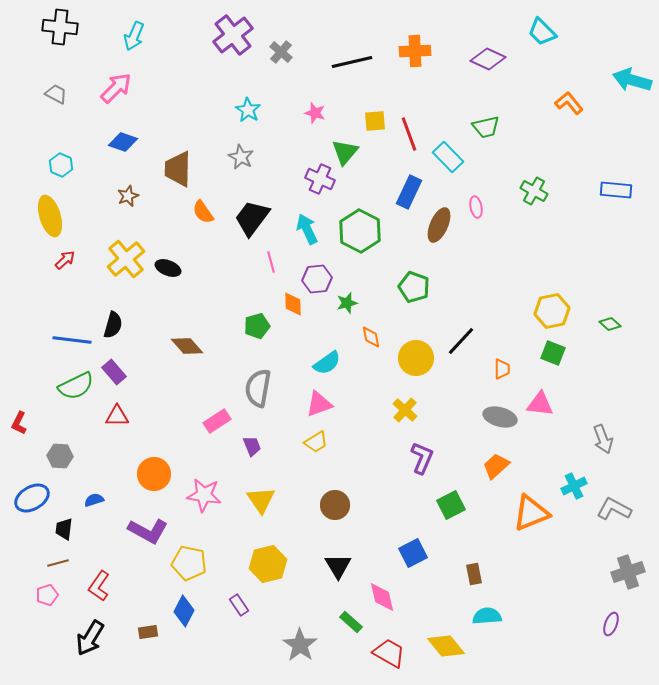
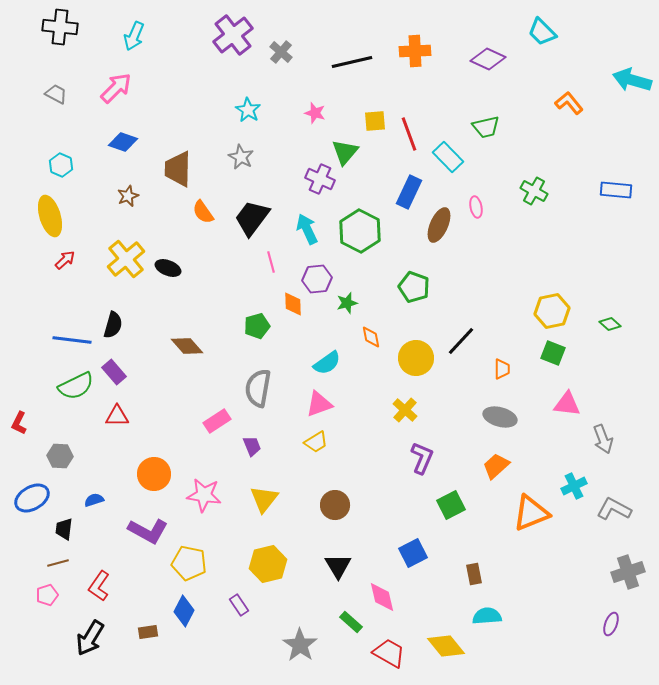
pink triangle at (540, 404): moved 27 px right
yellow triangle at (261, 500): moved 3 px right, 1 px up; rotated 12 degrees clockwise
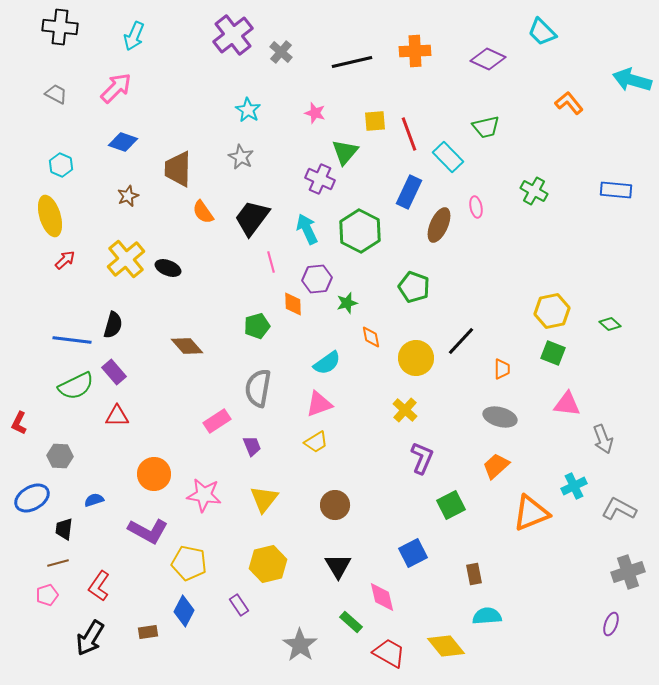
gray L-shape at (614, 509): moved 5 px right
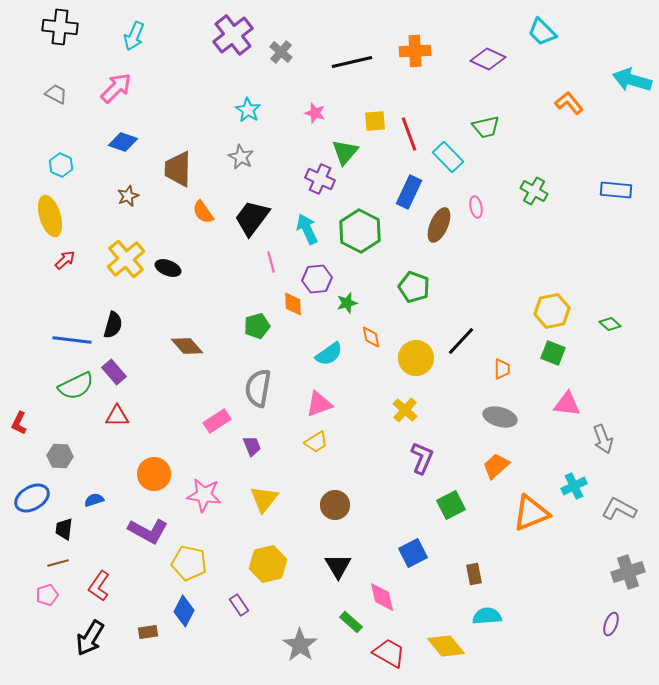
cyan semicircle at (327, 363): moved 2 px right, 9 px up
